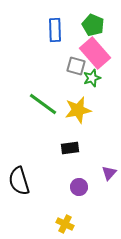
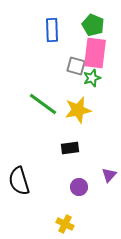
blue rectangle: moved 3 px left
pink rectangle: rotated 48 degrees clockwise
purple triangle: moved 2 px down
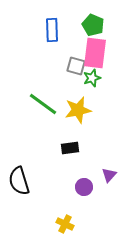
purple circle: moved 5 px right
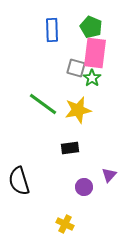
green pentagon: moved 2 px left, 2 px down
gray square: moved 2 px down
green star: rotated 18 degrees counterclockwise
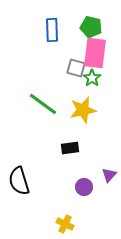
green pentagon: rotated 10 degrees counterclockwise
yellow star: moved 5 px right
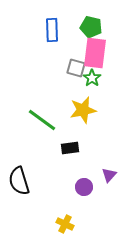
green line: moved 1 px left, 16 px down
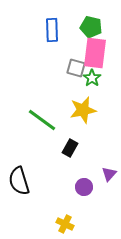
black rectangle: rotated 54 degrees counterclockwise
purple triangle: moved 1 px up
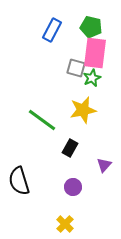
blue rectangle: rotated 30 degrees clockwise
green star: rotated 12 degrees clockwise
purple triangle: moved 5 px left, 9 px up
purple circle: moved 11 px left
yellow cross: rotated 18 degrees clockwise
